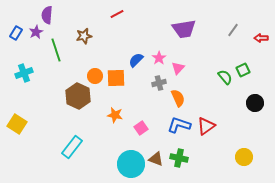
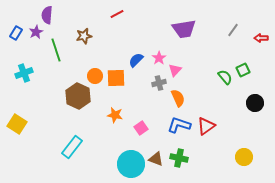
pink triangle: moved 3 px left, 2 px down
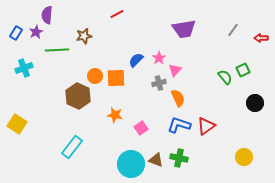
green line: moved 1 px right; rotated 75 degrees counterclockwise
cyan cross: moved 5 px up
brown triangle: moved 1 px down
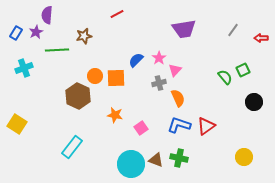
black circle: moved 1 px left, 1 px up
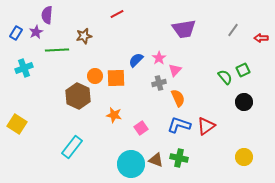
black circle: moved 10 px left
orange star: moved 1 px left
